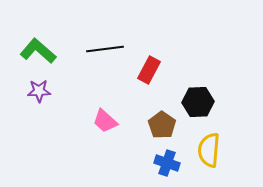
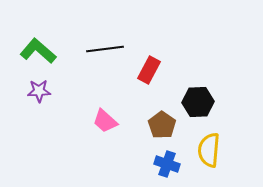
blue cross: moved 1 px down
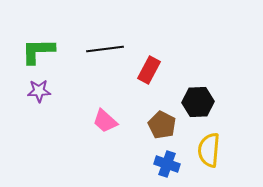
green L-shape: rotated 42 degrees counterclockwise
brown pentagon: rotated 8 degrees counterclockwise
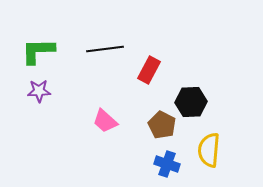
black hexagon: moved 7 px left
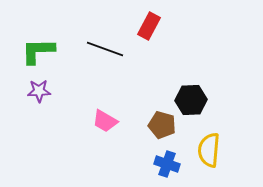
black line: rotated 27 degrees clockwise
red rectangle: moved 44 px up
black hexagon: moved 2 px up
pink trapezoid: rotated 12 degrees counterclockwise
brown pentagon: rotated 12 degrees counterclockwise
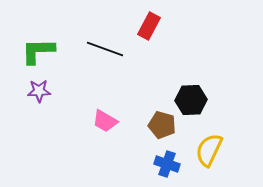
yellow semicircle: rotated 20 degrees clockwise
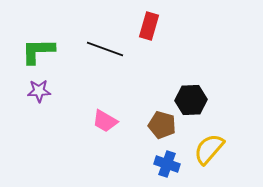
red rectangle: rotated 12 degrees counterclockwise
yellow semicircle: moved 1 px up; rotated 16 degrees clockwise
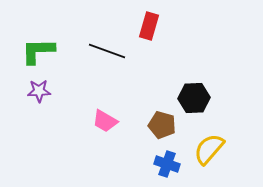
black line: moved 2 px right, 2 px down
black hexagon: moved 3 px right, 2 px up
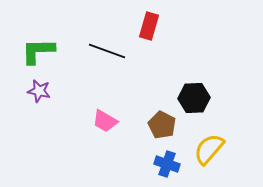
purple star: rotated 15 degrees clockwise
brown pentagon: rotated 12 degrees clockwise
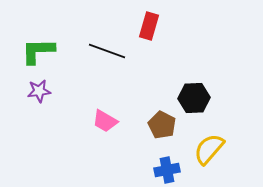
purple star: rotated 20 degrees counterclockwise
blue cross: moved 6 px down; rotated 30 degrees counterclockwise
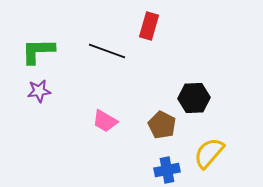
yellow semicircle: moved 4 px down
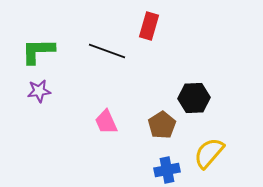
pink trapezoid: moved 1 px right, 1 px down; rotated 36 degrees clockwise
brown pentagon: rotated 12 degrees clockwise
